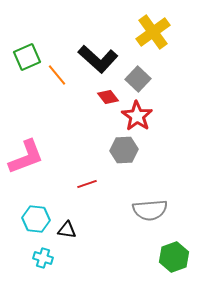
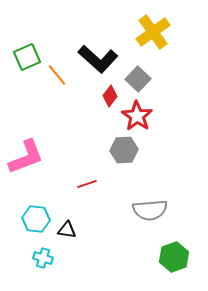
red diamond: moved 2 px right, 1 px up; rotated 75 degrees clockwise
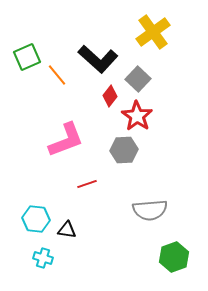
pink L-shape: moved 40 px right, 17 px up
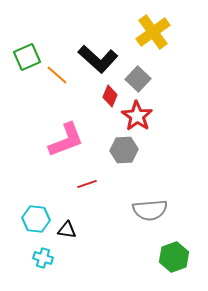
orange line: rotated 10 degrees counterclockwise
red diamond: rotated 15 degrees counterclockwise
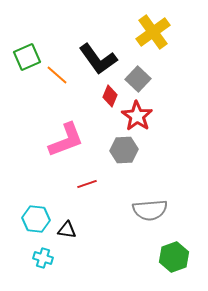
black L-shape: rotated 12 degrees clockwise
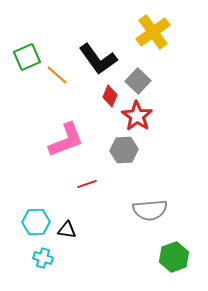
gray square: moved 2 px down
cyan hexagon: moved 3 px down; rotated 8 degrees counterclockwise
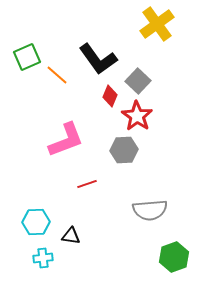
yellow cross: moved 4 px right, 8 px up
black triangle: moved 4 px right, 6 px down
cyan cross: rotated 24 degrees counterclockwise
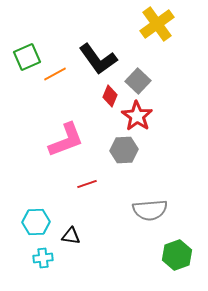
orange line: moved 2 px left, 1 px up; rotated 70 degrees counterclockwise
green hexagon: moved 3 px right, 2 px up
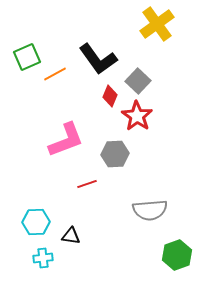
gray hexagon: moved 9 px left, 4 px down
